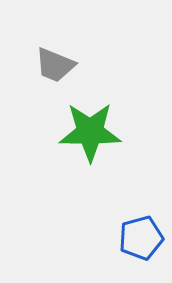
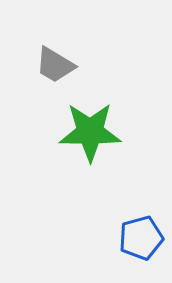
gray trapezoid: rotated 9 degrees clockwise
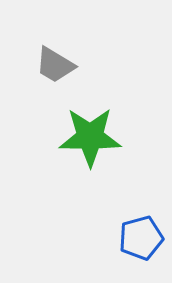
green star: moved 5 px down
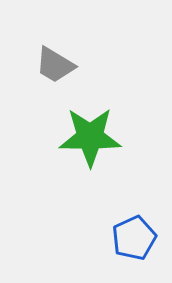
blue pentagon: moved 7 px left; rotated 9 degrees counterclockwise
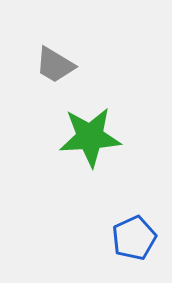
green star: rotated 4 degrees counterclockwise
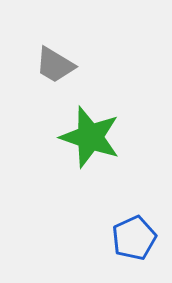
green star: rotated 22 degrees clockwise
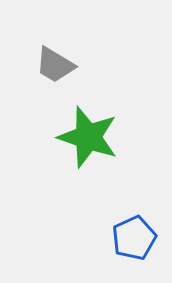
green star: moved 2 px left
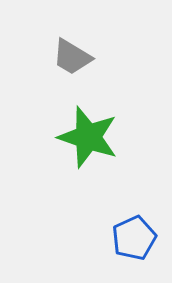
gray trapezoid: moved 17 px right, 8 px up
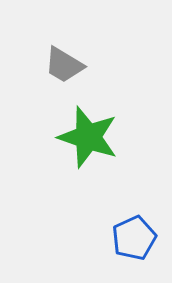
gray trapezoid: moved 8 px left, 8 px down
